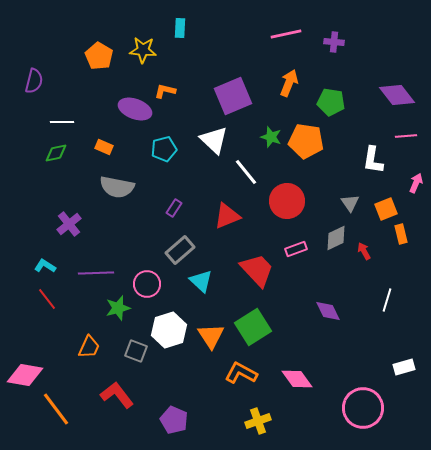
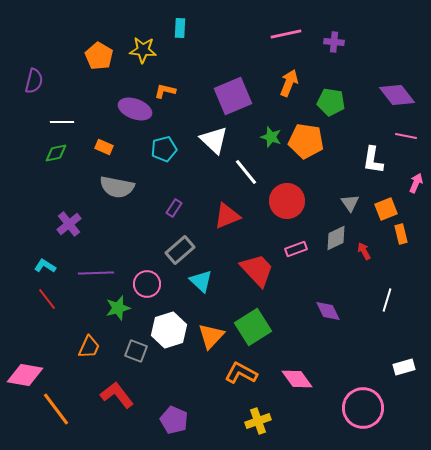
pink line at (406, 136): rotated 15 degrees clockwise
orange triangle at (211, 336): rotated 16 degrees clockwise
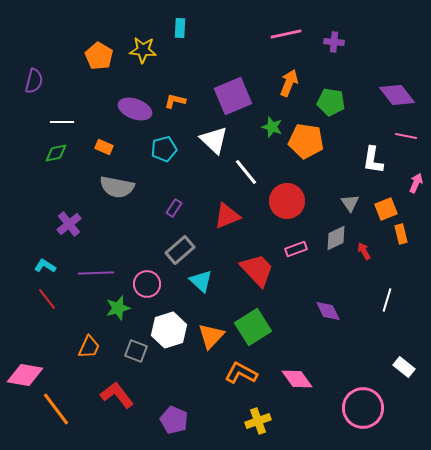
orange L-shape at (165, 91): moved 10 px right, 10 px down
green star at (271, 137): moved 1 px right, 10 px up
white rectangle at (404, 367): rotated 55 degrees clockwise
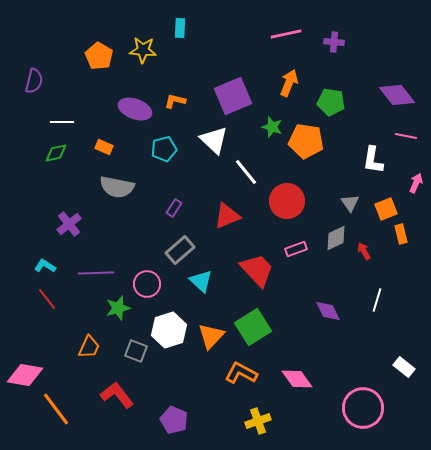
white line at (387, 300): moved 10 px left
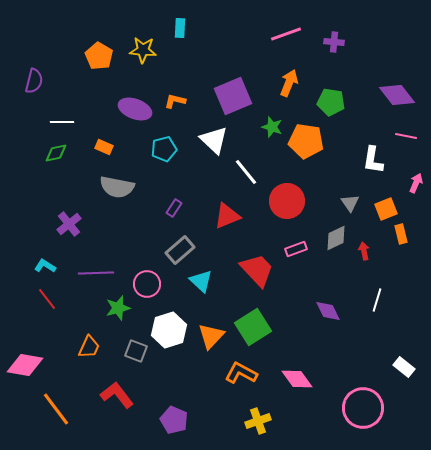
pink line at (286, 34): rotated 8 degrees counterclockwise
red arrow at (364, 251): rotated 18 degrees clockwise
pink diamond at (25, 375): moved 10 px up
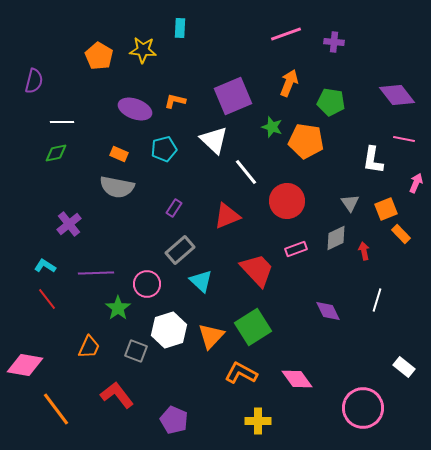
pink line at (406, 136): moved 2 px left, 3 px down
orange rectangle at (104, 147): moved 15 px right, 7 px down
orange rectangle at (401, 234): rotated 30 degrees counterclockwise
green star at (118, 308): rotated 20 degrees counterclockwise
yellow cross at (258, 421): rotated 20 degrees clockwise
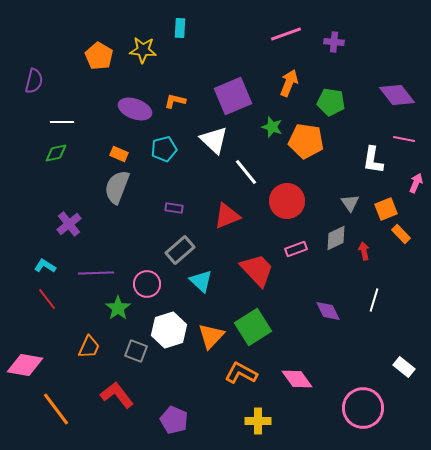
gray semicircle at (117, 187): rotated 100 degrees clockwise
purple rectangle at (174, 208): rotated 66 degrees clockwise
white line at (377, 300): moved 3 px left
